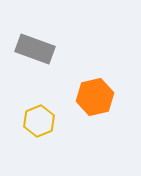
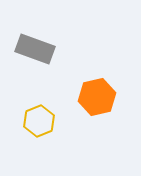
orange hexagon: moved 2 px right
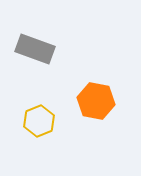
orange hexagon: moved 1 px left, 4 px down; rotated 24 degrees clockwise
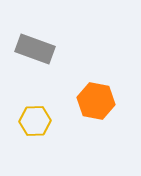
yellow hexagon: moved 4 px left; rotated 20 degrees clockwise
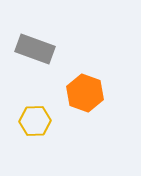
orange hexagon: moved 11 px left, 8 px up; rotated 9 degrees clockwise
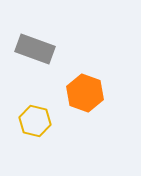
yellow hexagon: rotated 16 degrees clockwise
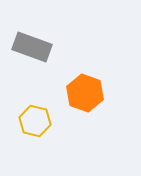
gray rectangle: moved 3 px left, 2 px up
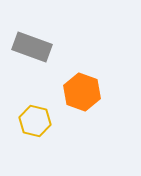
orange hexagon: moved 3 px left, 1 px up
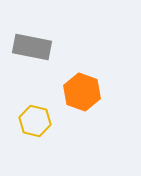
gray rectangle: rotated 9 degrees counterclockwise
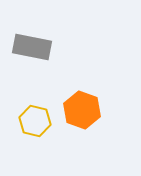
orange hexagon: moved 18 px down
